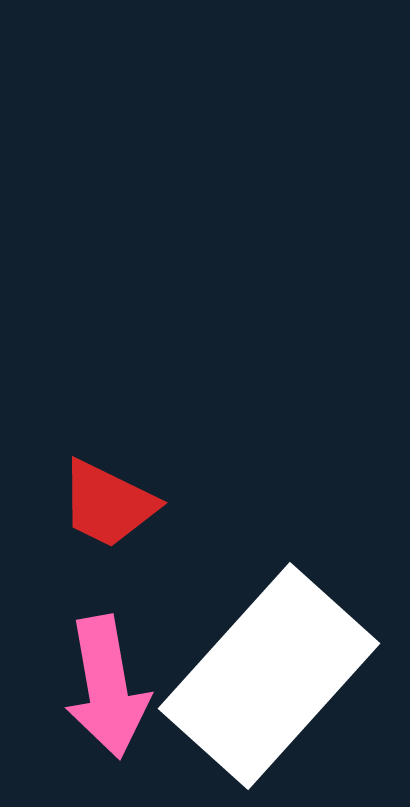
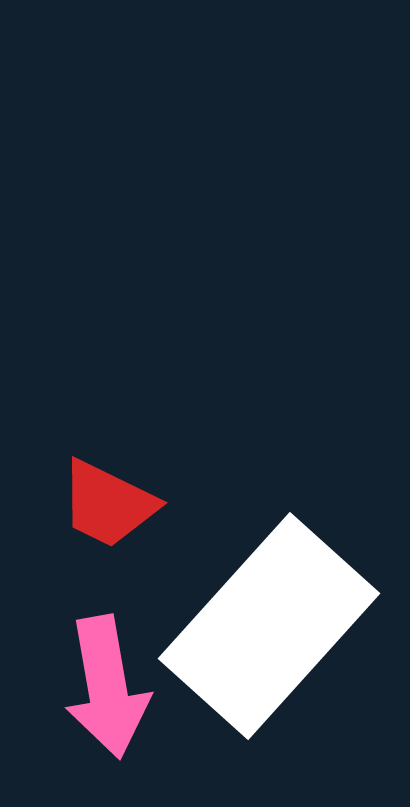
white rectangle: moved 50 px up
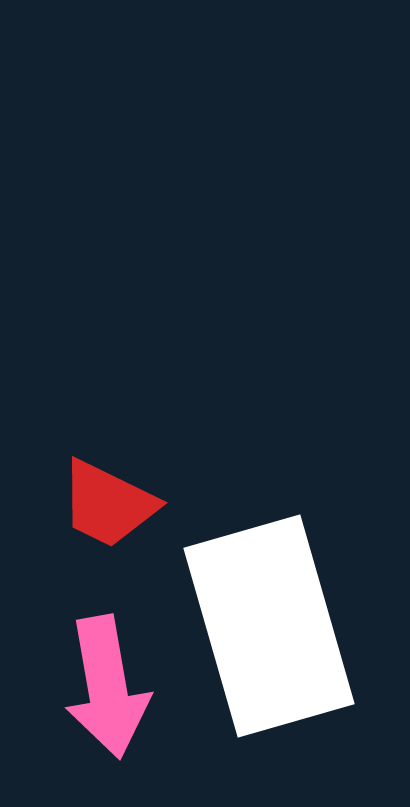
white rectangle: rotated 58 degrees counterclockwise
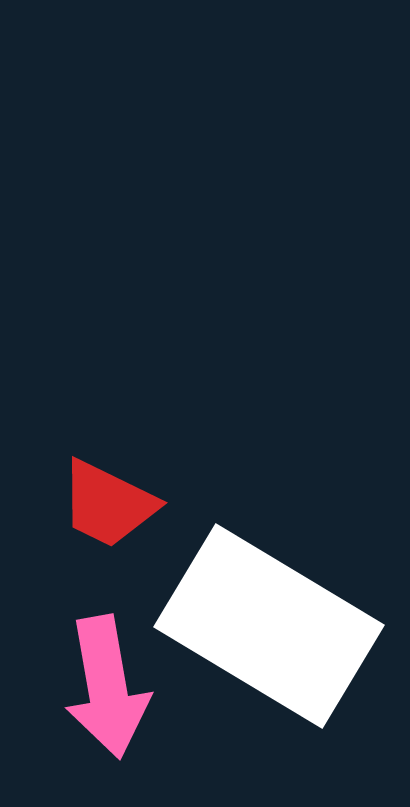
white rectangle: rotated 43 degrees counterclockwise
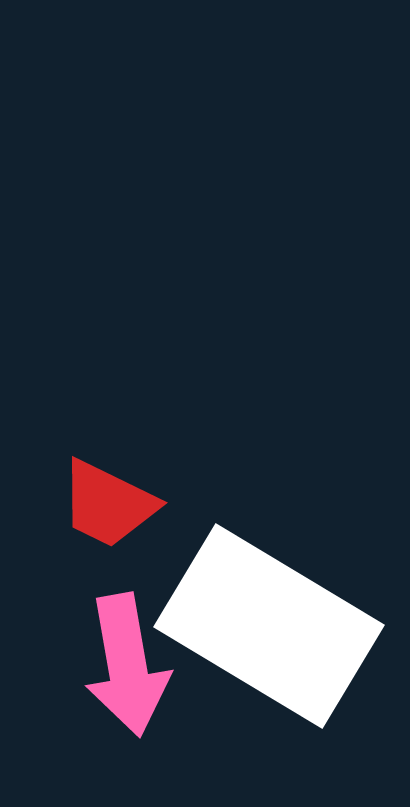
pink arrow: moved 20 px right, 22 px up
